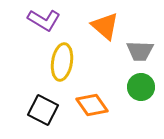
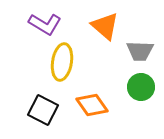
purple L-shape: moved 1 px right, 4 px down
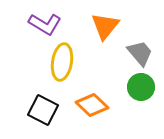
orange triangle: rotated 28 degrees clockwise
gray trapezoid: moved 2 px down; rotated 132 degrees counterclockwise
orange diamond: rotated 12 degrees counterclockwise
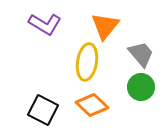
gray trapezoid: moved 1 px right, 1 px down
yellow ellipse: moved 25 px right
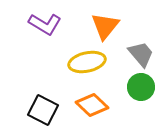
yellow ellipse: rotated 69 degrees clockwise
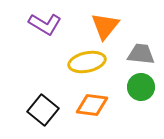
gray trapezoid: rotated 44 degrees counterclockwise
orange diamond: rotated 36 degrees counterclockwise
black square: rotated 12 degrees clockwise
